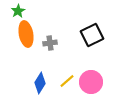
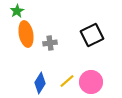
green star: moved 1 px left
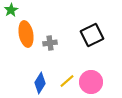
green star: moved 6 px left, 1 px up
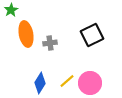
pink circle: moved 1 px left, 1 px down
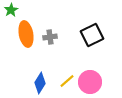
gray cross: moved 6 px up
pink circle: moved 1 px up
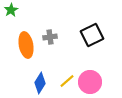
orange ellipse: moved 11 px down
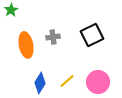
gray cross: moved 3 px right
pink circle: moved 8 px right
